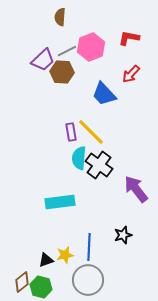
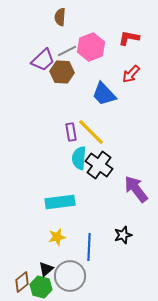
yellow star: moved 8 px left, 18 px up
black triangle: moved 9 px down; rotated 21 degrees counterclockwise
gray circle: moved 18 px left, 4 px up
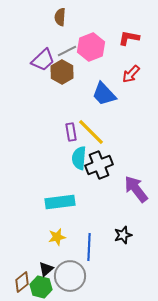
brown hexagon: rotated 25 degrees clockwise
black cross: rotated 32 degrees clockwise
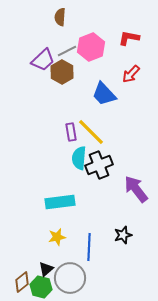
gray circle: moved 2 px down
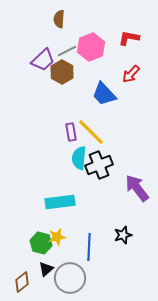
brown semicircle: moved 1 px left, 2 px down
purple arrow: moved 1 px right, 1 px up
green hexagon: moved 44 px up
